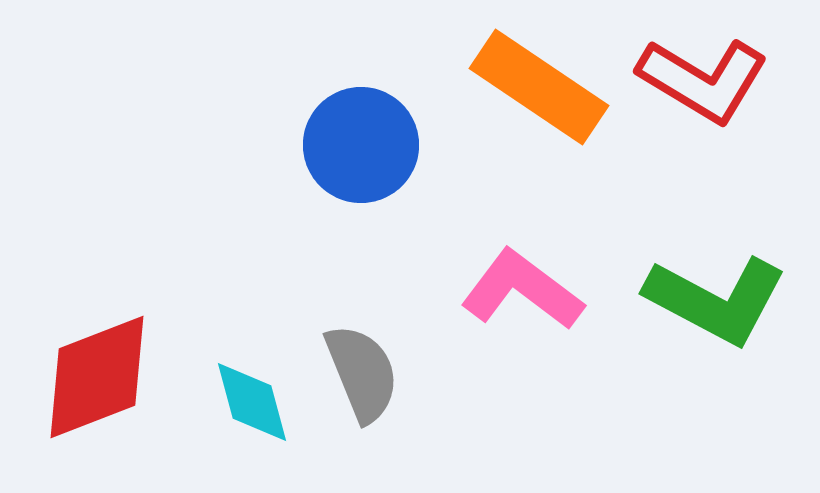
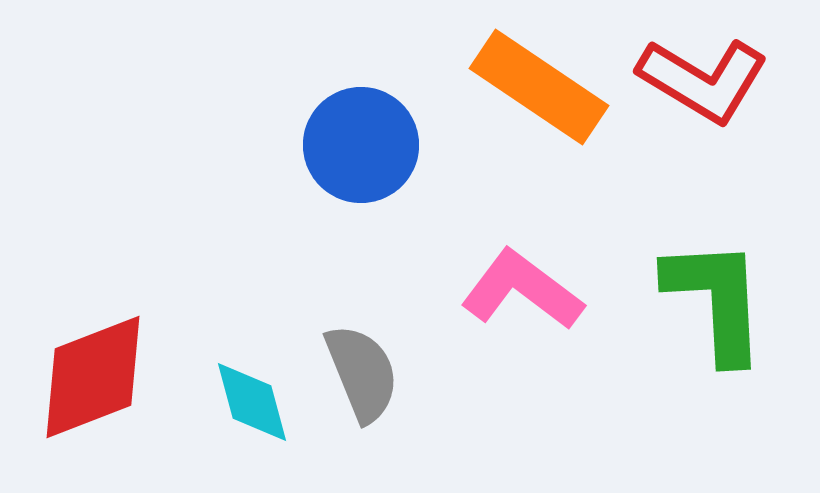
green L-shape: rotated 121 degrees counterclockwise
red diamond: moved 4 px left
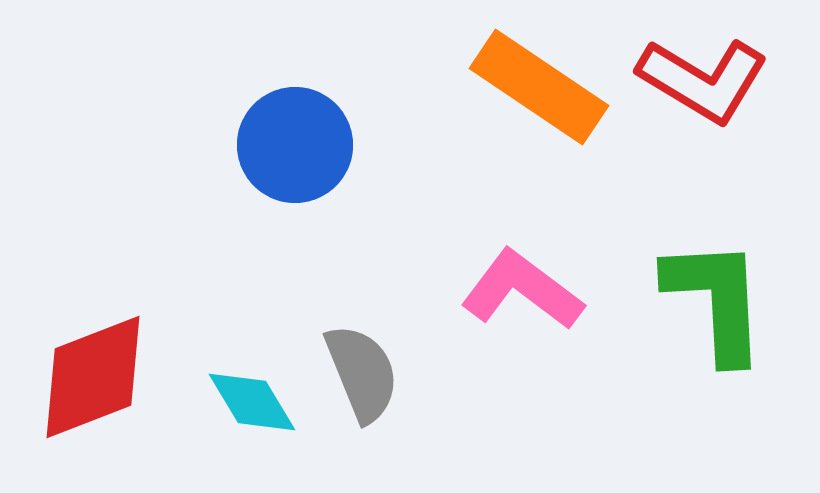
blue circle: moved 66 px left
cyan diamond: rotated 16 degrees counterclockwise
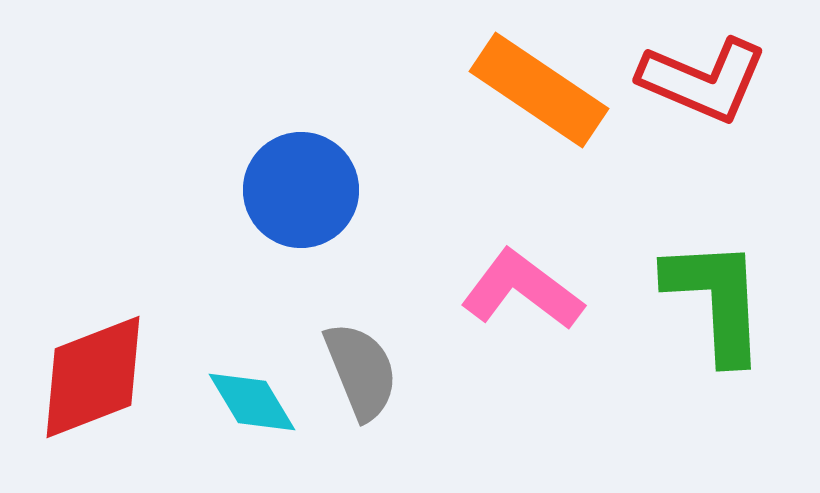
red L-shape: rotated 8 degrees counterclockwise
orange rectangle: moved 3 px down
blue circle: moved 6 px right, 45 px down
gray semicircle: moved 1 px left, 2 px up
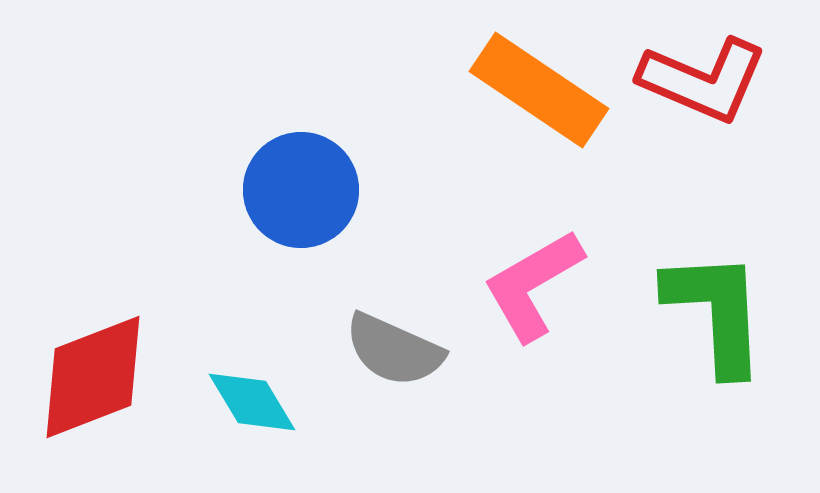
pink L-shape: moved 11 px right, 5 px up; rotated 67 degrees counterclockwise
green L-shape: moved 12 px down
gray semicircle: moved 33 px right, 21 px up; rotated 136 degrees clockwise
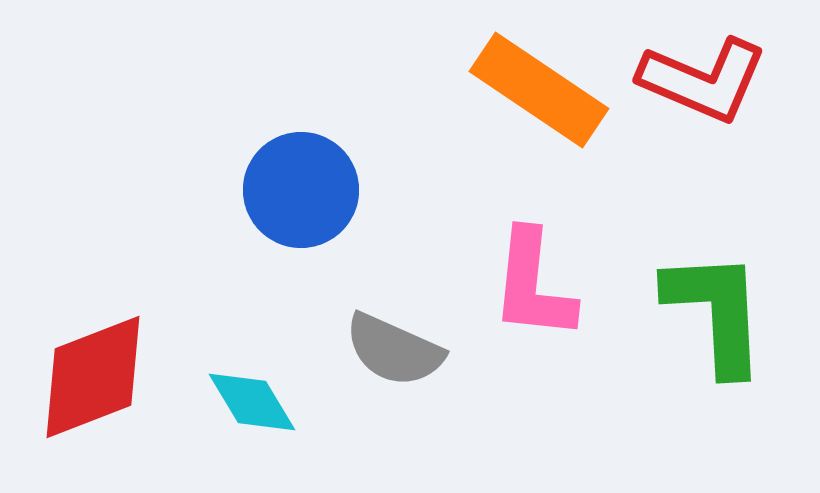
pink L-shape: rotated 54 degrees counterclockwise
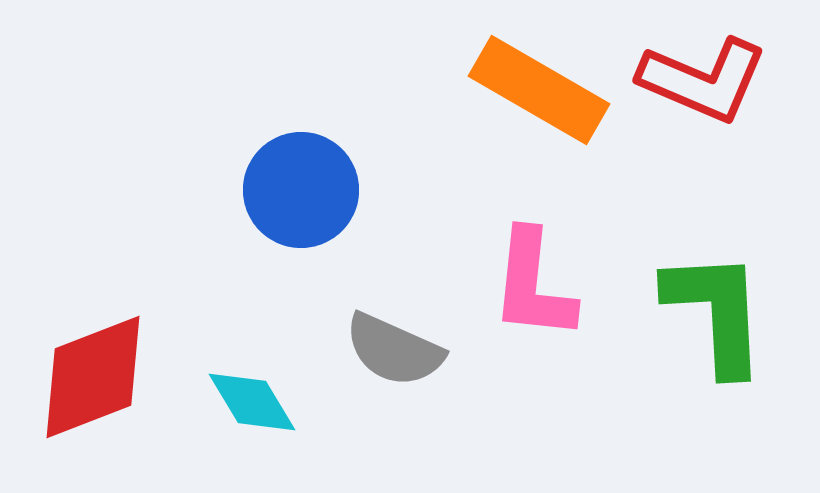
orange rectangle: rotated 4 degrees counterclockwise
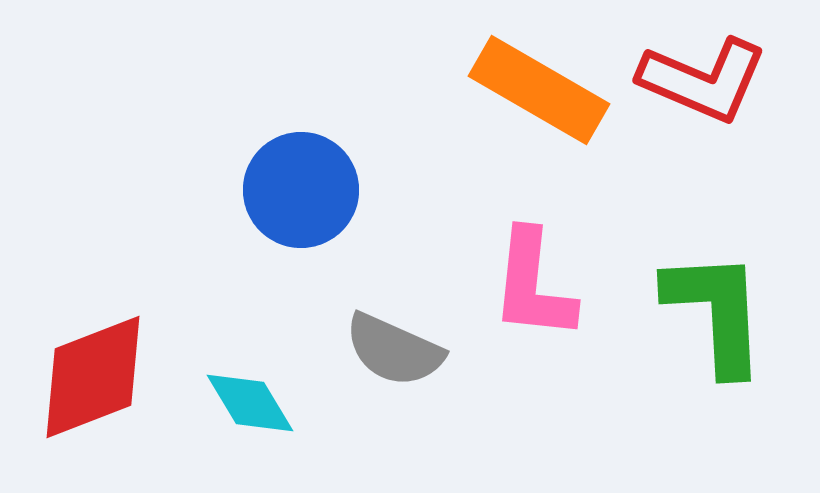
cyan diamond: moved 2 px left, 1 px down
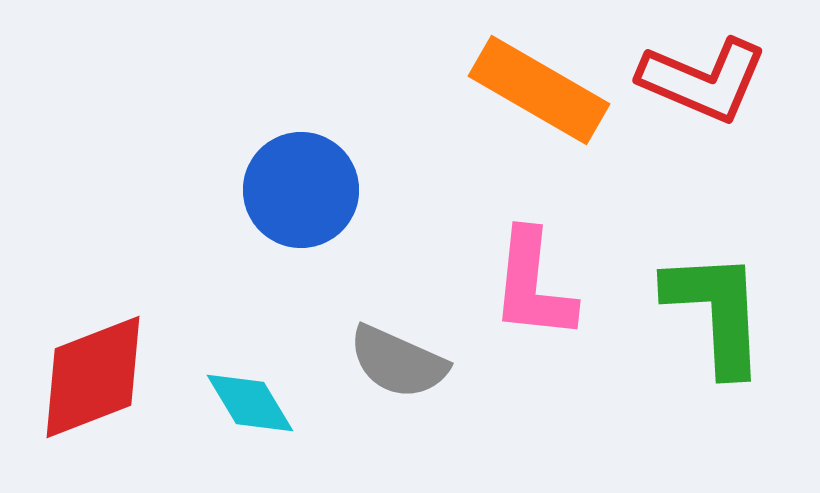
gray semicircle: moved 4 px right, 12 px down
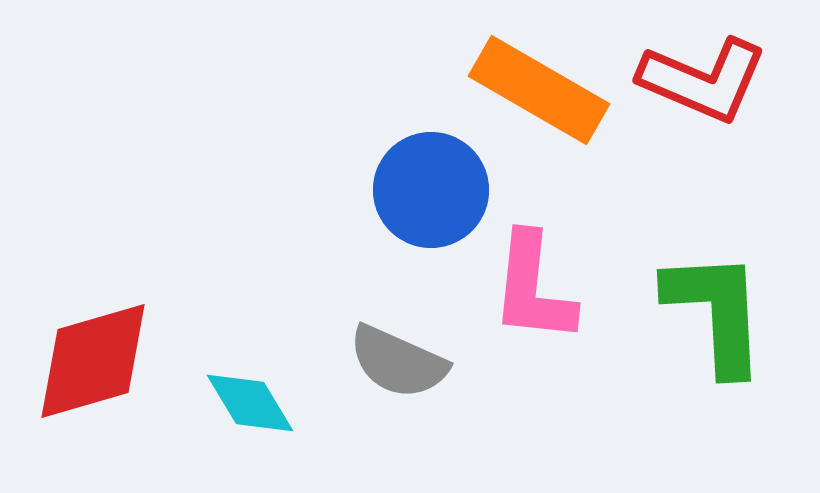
blue circle: moved 130 px right
pink L-shape: moved 3 px down
red diamond: moved 16 px up; rotated 5 degrees clockwise
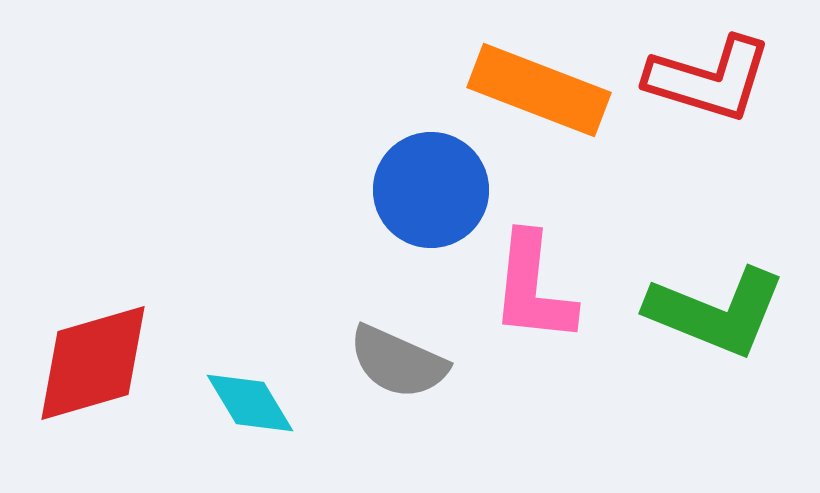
red L-shape: moved 6 px right, 1 px up; rotated 6 degrees counterclockwise
orange rectangle: rotated 9 degrees counterclockwise
green L-shape: rotated 115 degrees clockwise
red diamond: moved 2 px down
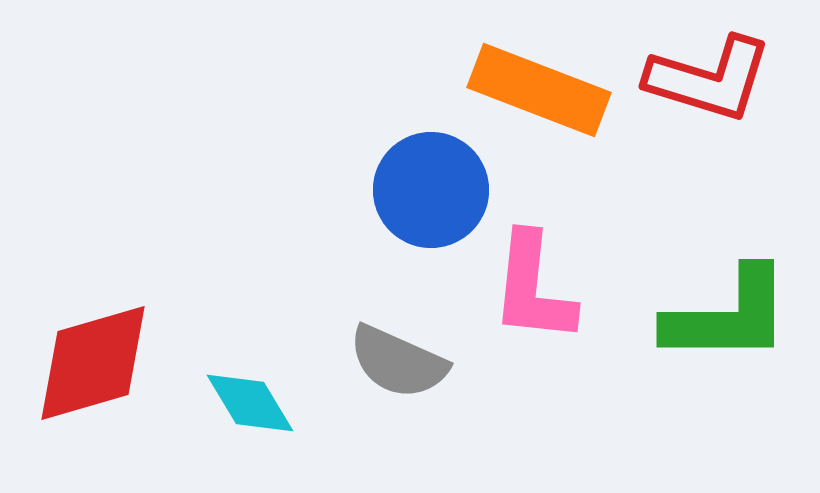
green L-shape: moved 12 px right, 4 px down; rotated 22 degrees counterclockwise
